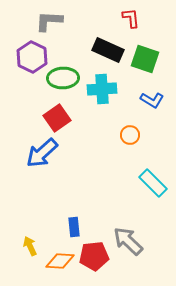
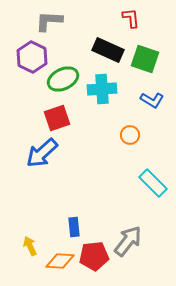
green ellipse: moved 1 px down; rotated 24 degrees counterclockwise
red square: rotated 16 degrees clockwise
gray arrow: rotated 84 degrees clockwise
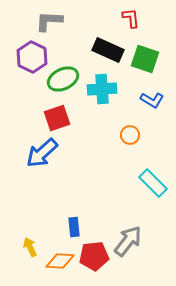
yellow arrow: moved 1 px down
